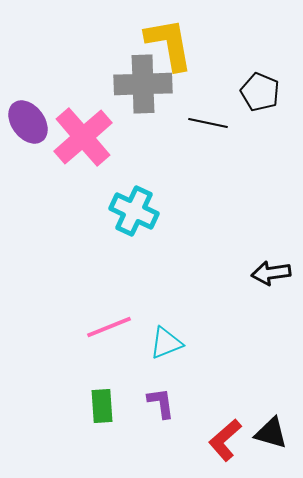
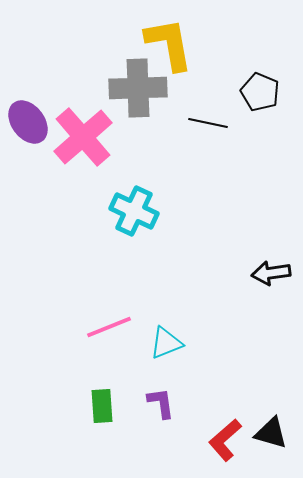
gray cross: moved 5 px left, 4 px down
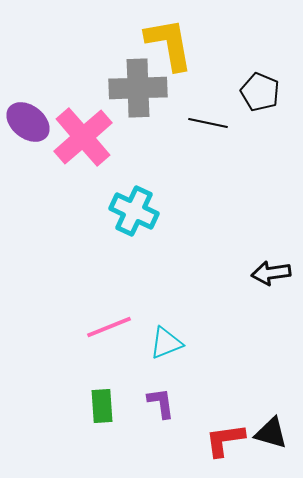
purple ellipse: rotated 15 degrees counterclockwise
red L-shape: rotated 33 degrees clockwise
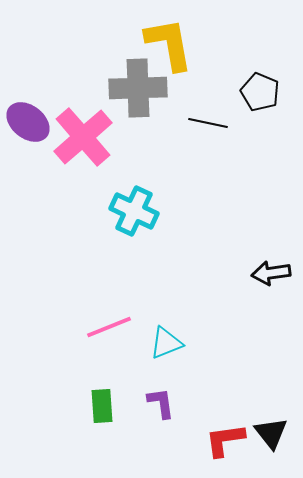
black triangle: rotated 36 degrees clockwise
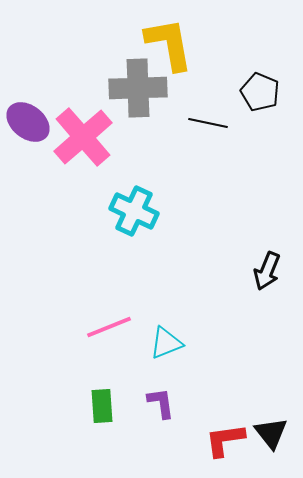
black arrow: moved 4 px left, 2 px up; rotated 60 degrees counterclockwise
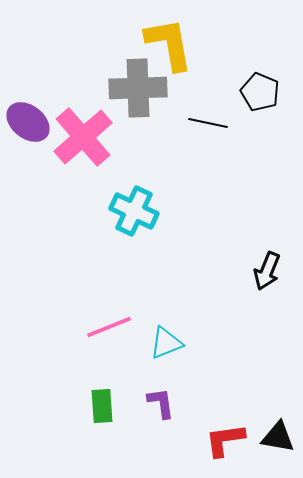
black triangle: moved 7 px right, 4 px down; rotated 42 degrees counterclockwise
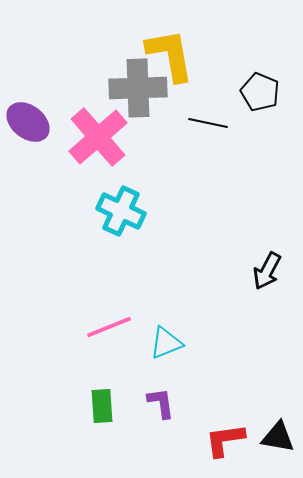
yellow L-shape: moved 1 px right, 11 px down
pink cross: moved 15 px right
cyan cross: moved 13 px left
black arrow: rotated 6 degrees clockwise
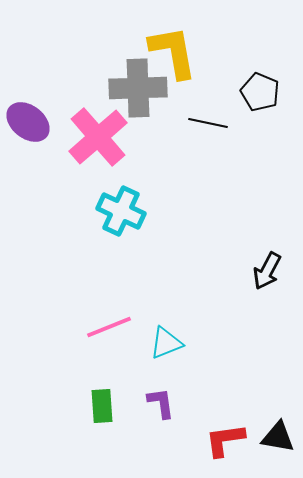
yellow L-shape: moved 3 px right, 3 px up
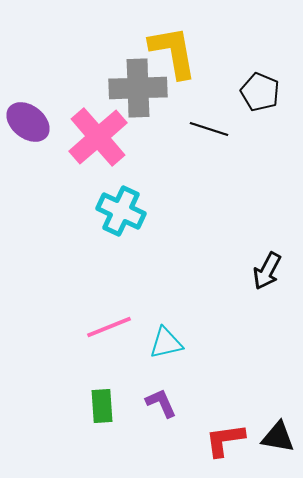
black line: moved 1 px right, 6 px down; rotated 6 degrees clockwise
cyan triangle: rotated 9 degrees clockwise
purple L-shape: rotated 16 degrees counterclockwise
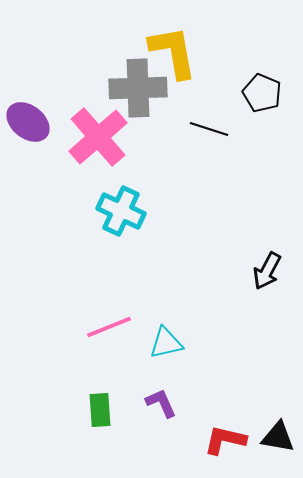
black pentagon: moved 2 px right, 1 px down
green rectangle: moved 2 px left, 4 px down
red L-shape: rotated 21 degrees clockwise
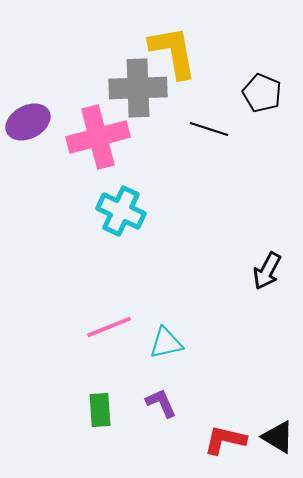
purple ellipse: rotated 66 degrees counterclockwise
pink cross: rotated 26 degrees clockwise
black triangle: rotated 21 degrees clockwise
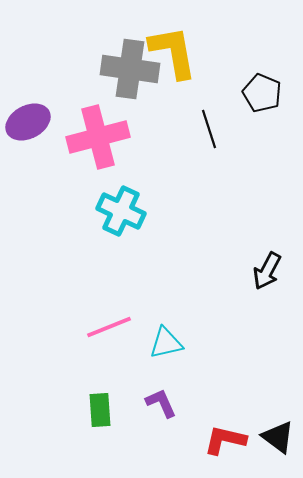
gray cross: moved 8 px left, 19 px up; rotated 10 degrees clockwise
black line: rotated 54 degrees clockwise
black triangle: rotated 6 degrees clockwise
